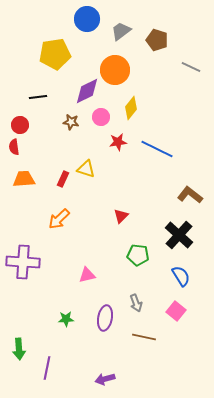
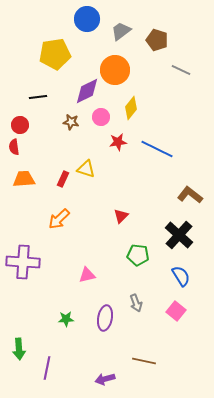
gray line: moved 10 px left, 3 px down
brown line: moved 24 px down
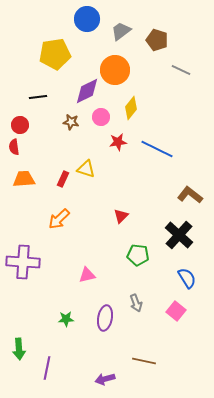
blue semicircle: moved 6 px right, 2 px down
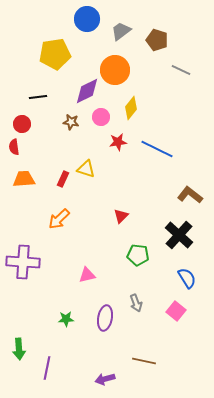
red circle: moved 2 px right, 1 px up
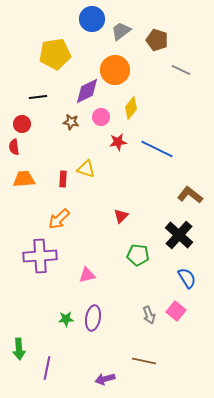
blue circle: moved 5 px right
red rectangle: rotated 21 degrees counterclockwise
purple cross: moved 17 px right, 6 px up; rotated 8 degrees counterclockwise
gray arrow: moved 13 px right, 12 px down
purple ellipse: moved 12 px left
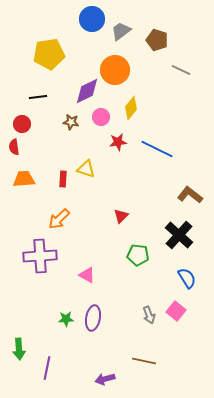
yellow pentagon: moved 6 px left
pink triangle: rotated 42 degrees clockwise
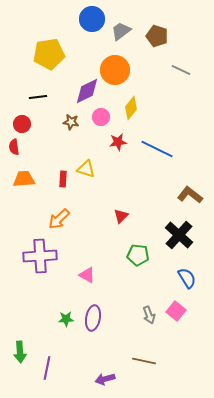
brown pentagon: moved 4 px up
green arrow: moved 1 px right, 3 px down
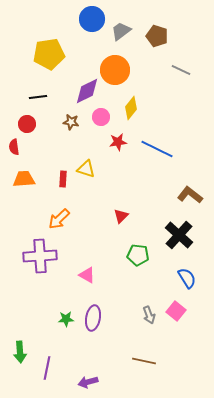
red circle: moved 5 px right
purple arrow: moved 17 px left, 3 px down
